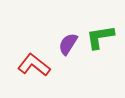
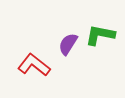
green L-shape: moved 2 px up; rotated 20 degrees clockwise
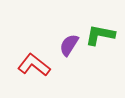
purple semicircle: moved 1 px right, 1 px down
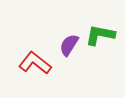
red L-shape: moved 1 px right, 2 px up
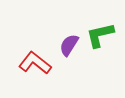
green L-shape: rotated 24 degrees counterclockwise
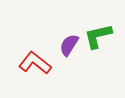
green L-shape: moved 2 px left, 1 px down
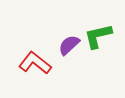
purple semicircle: rotated 15 degrees clockwise
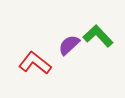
green L-shape: rotated 60 degrees clockwise
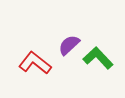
green L-shape: moved 22 px down
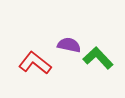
purple semicircle: rotated 55 degrees clockwise
